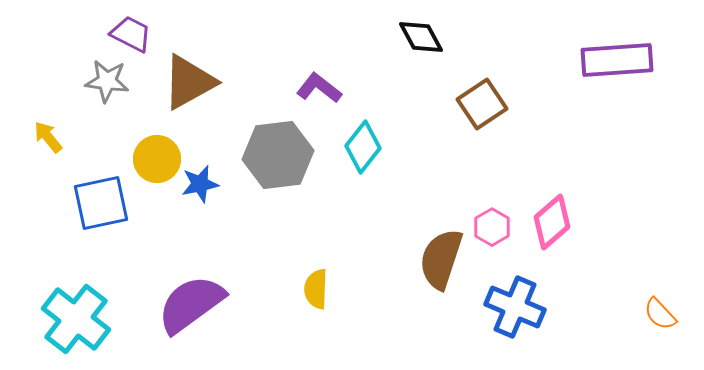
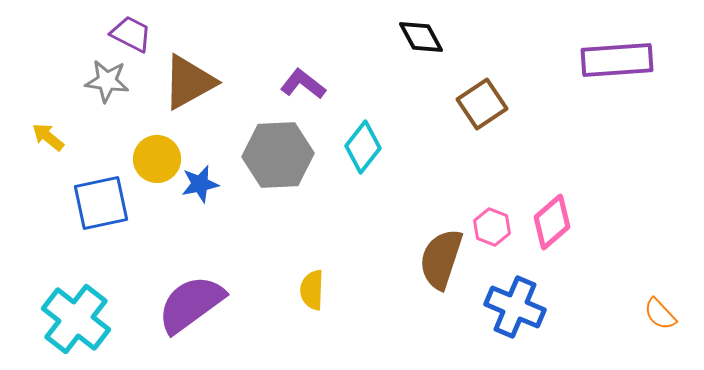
purple L-shape: moved 16 px left, 4 px up
yellow arrow: rotated 12 degrees counterclockwise
gray hexagon: rotated 4 degrees clockwise
pink hexagon: rotated 9 degrees counterclockwise
yellow semicircle: moved 4 px left, 1 px down
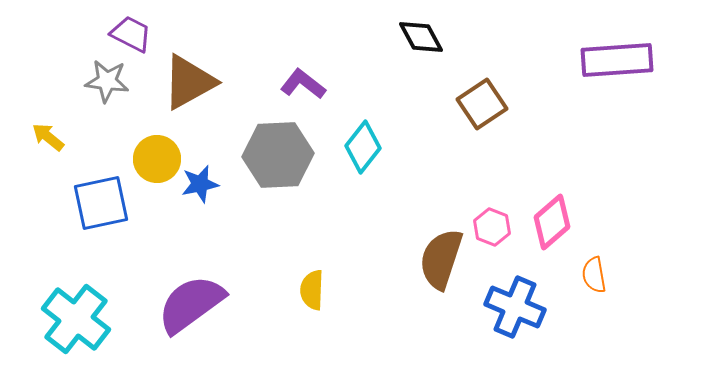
orange semicircle: moved 66 px left, 39 px up; rotated 33 degrees clockwise
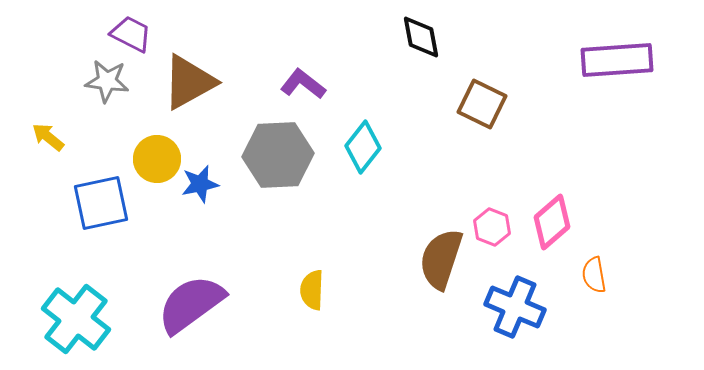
black diamond: rotated 18 degrees clockwise
brown square: rotated 30 degrees counterclockwise
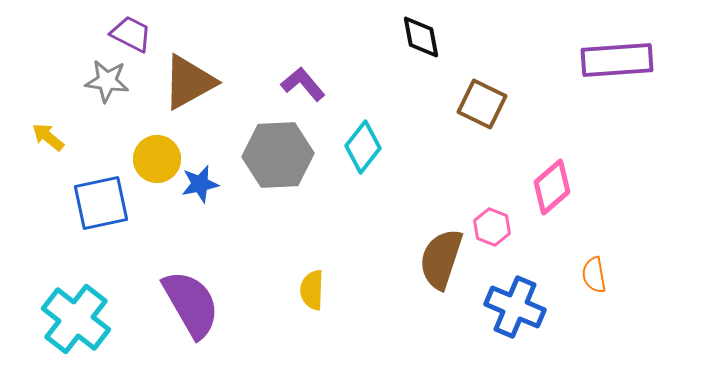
purple L-shape: rotated 12 degrees clockwise
pink diamond: moved 35 px up
purple semicircle: rotated 96 degrees clockwise
